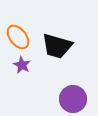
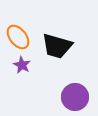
purple circle: moved 2 px right, 2 px up
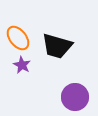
orange ellipse: moved 1 px down
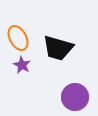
orange ellipse: rotated 10 degrees clockwise
black trapezoid: moved 1 px right, 2 px down
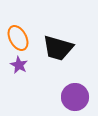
purple star: moved 3 px left
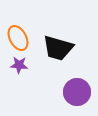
purple star: rotated 24 degrees counterclockwise
purple circle: moved 2 px right, 5 px up
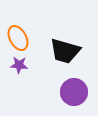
black trapezoid: moved 7 px right, 3 px down
purple circle: moved 3 px left
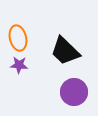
orange ellipse: rotated 15 degrees clockwise
black trapezoid: rotated 28 degrees clockwise
